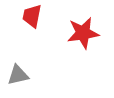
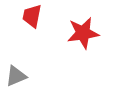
gray triangle: moved 2 px left, 1 px down; rotated 10 degrees counterclockwise
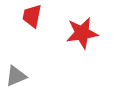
red star: moved 1 px left
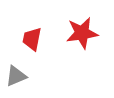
red trapezoid: moved 23 px down
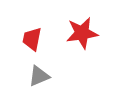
gray triangle: moved 23 px right
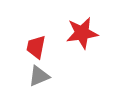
red trapezoid: moved 4 px right, 8 px down
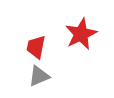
red star: moved 1 px left, 1 px down; rotated 16 degrees counterclockwise
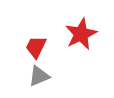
red trapezoid: rotated 15 degrees clockwise
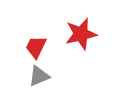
red star: rotated 12 degrees clockwise
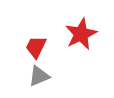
red star: rotated 12 degrees counterclockwise
